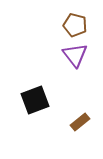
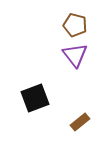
black square: moved 2 px up
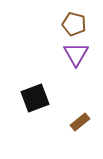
brown pentagon: moved 1 px left, 1 px up
purple triangle: moved 1 px right, 1 px up; rotated 8 degrees clockwise
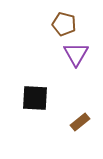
brown pentagon: moved 10 px left
black square: rotated 24 degrees clockwise
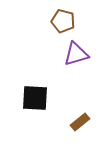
brown pentagon: moved 1 px left, 3 px up
purple triangle: rotated 44 degrees clockwise
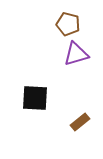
brown pentagon: moved 5 px right, 3 px down
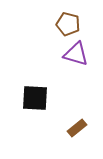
purple triangle: rotated 32 degrees clockwise
brown rectangle: moved 3 px left, 6 px down
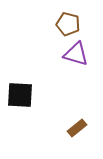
black square: moved 15 px left, 3 px up
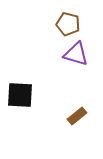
brown rectangle: moved 12 px up
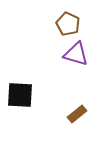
brown pentagon: rotated 10 degrees clockwise
brown rectangle: moved 2 px up
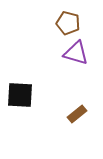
brown pentagon: moved 1 px up; rotated 10 degrees counterclockwise
purple triangle: moved 1 px up
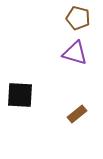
brown pentagon: moved 10 px right, 5 px up
purple triangle: moved 1 px left
